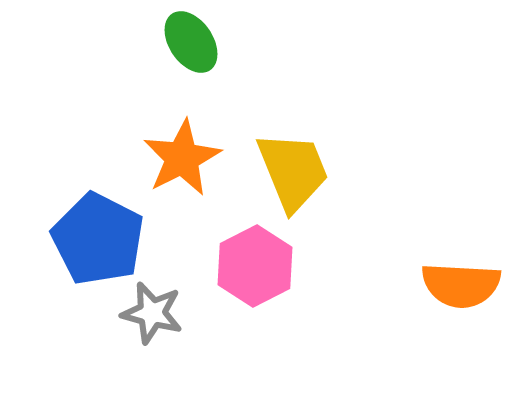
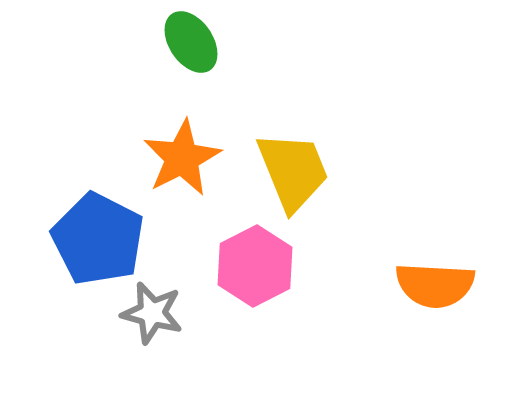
orange semicircle: moved 26 px left
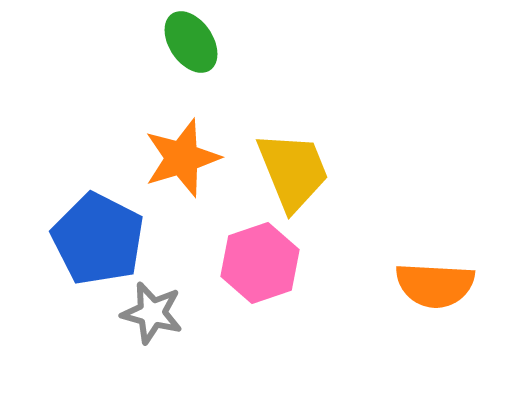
orange star: rotated 10 degrees clockwise
pink hexagon: moved 5 px right, 3 px up; rotated 8 degrees clockwise
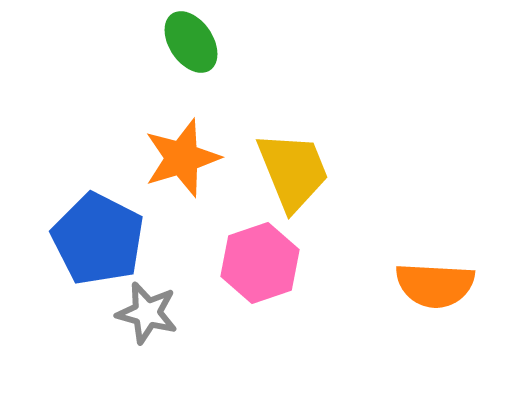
gray star: moved 5 px left
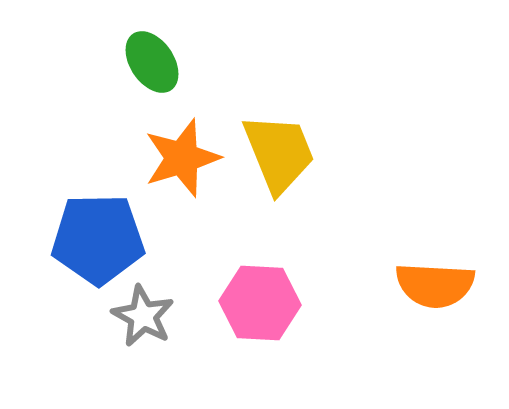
green ellipse: moved 39 px left, 20 px down
yellow trapezoid: moved 14 px left, 18 px up
blue pentagon: rotated 28 degrees counterclockwise
pink hexagon: moved 40 px down; rotated 22 degrees clockwise
gray star: moved 4 px left, 3 px down; rotated 14 degrees clockwise
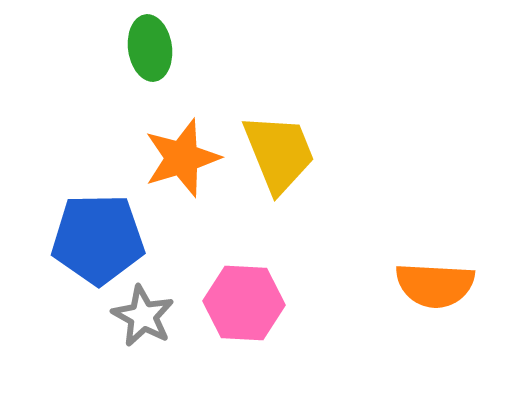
green ellipse: moved 2 px left, 14 px up; rotated 26 degrees clockwise
pink hexagon: moved 16 px left
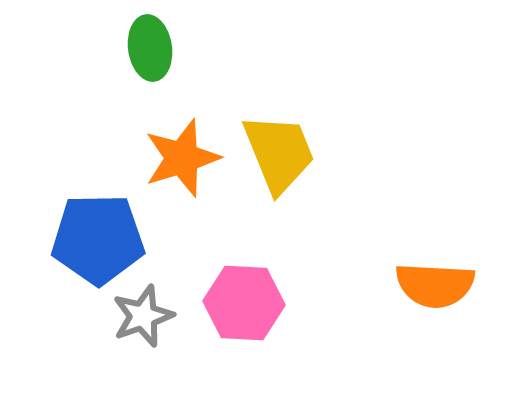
gray star: rotated 24 degrees clockwise
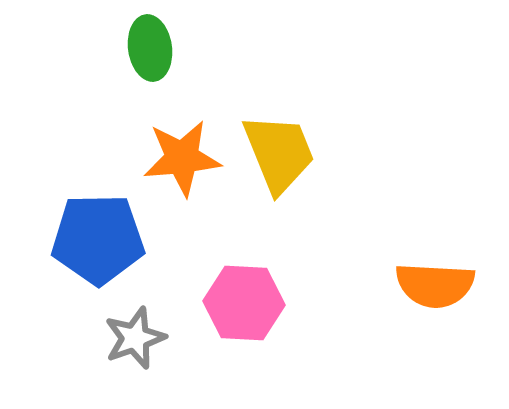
orange star: rotated 12 degrees clockwise
gray star: moved 8 px left, 22 px down
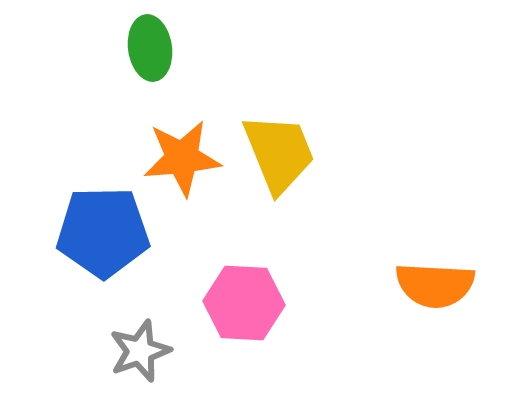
blue pentagon: moved 5 px right, 7 px up
gray star: moved 5 px right, 13 px down
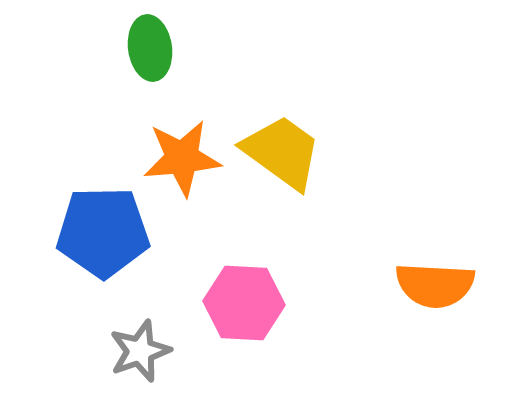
yellow trapezoid: moved 3 px right, 1 px up; rotated 32 degrees counterclockwise
